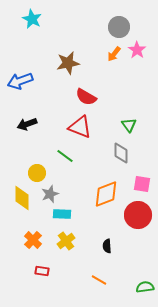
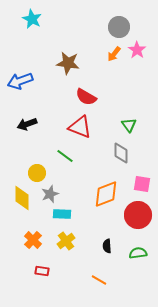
brown star: rotated 20 degrees clockwise
green semicircle: moved 7 px left, 34 px up
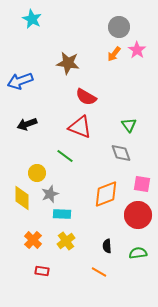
gray diamond: rotated 20 degrees counterclockwise
orange line: moved 8 px up
